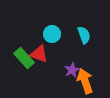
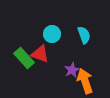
red triangle: moved 1 px right
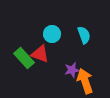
purple star: rotated 14 degrees clockwise
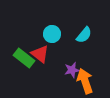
cyan semicircle: rotated 60 degrees clockwise
red triangle: rotated 18 degrees clockwise
green rectangle: rotated 10 degrees counterclockwise
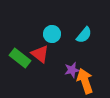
green rectangle: moved 4 px left
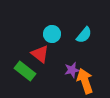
green rectangle: moved 5 px right, 13 px down
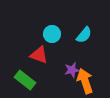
red triangle: moved 1 px left, 1 px down; rotated 18 degrees counterclockwise
green rectangle: moved 9 px down
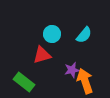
red triangle: moved 3 px right; rotated 36 degrees counterclockwise
green rectangle: moved 1 px left, 2 px down
